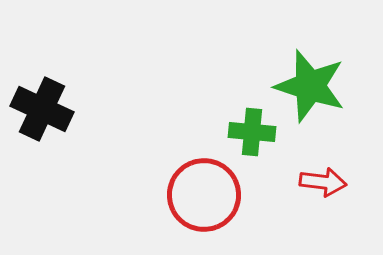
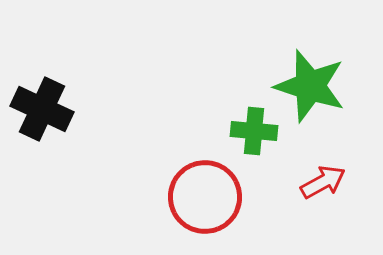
green cross: moved 2 px right, 1 px up
red arrow: rotated 36 degrees counterclockwise
red circle: moved 1 px right, 2 px down
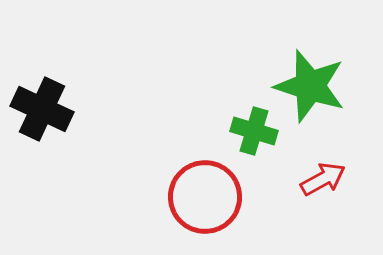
green cross: rotated 12 degrees clockwise
red arrow: moved 3 px up
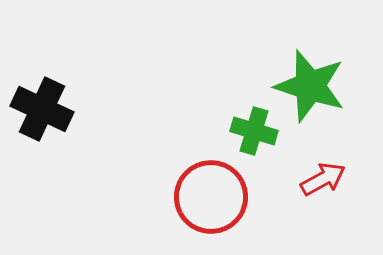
red circle: moved 6 px right
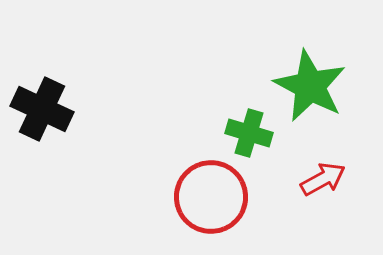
green star: rotated 10 degrees clockwise
green cross: moved 5 px left, 2 px down
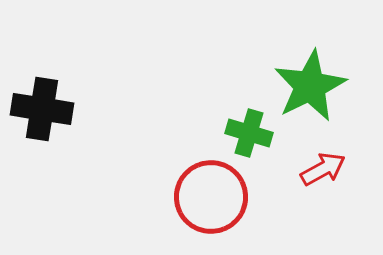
green star: rotated 18 degrees clockwise
black cross: rotated 16 degrees counterclockwise
red arrow: moved 10 px up
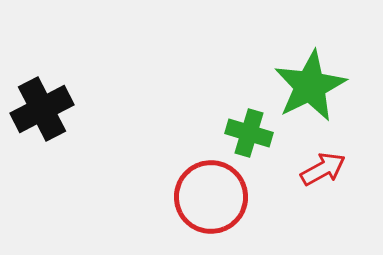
black cross: rotated 36 degrees counterclockwise
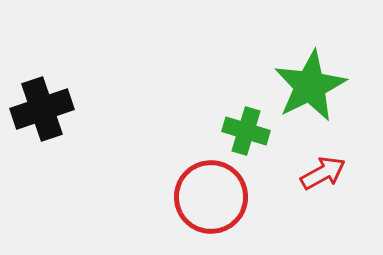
black cross: rotated 8 degrees clockwise
green cross: moved 3 px left, 2 px up
red arrow: moved 4 px down
